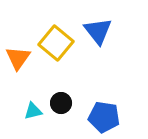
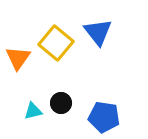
blue triangle: moved 1 px down
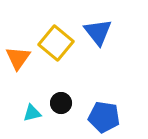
cyan triangle: moved 1 px left, 2 px down
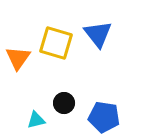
blue triangle: moved 2 px down
yellow square: rotated 24 degrees counterclockwise
black circle: moved 3 px right
cyan triangle: moved 4 px right, 7 px down
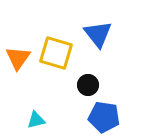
yellow square: moved 10 px down
black circle: moved 24 px right, 18 px up
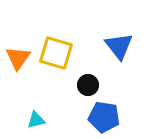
blue triangle: moved 21 px right, 12 px down
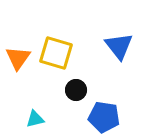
black circle: moved 12 px left, 5 px down
cyan triangle: moved 1 px left, 1 px up
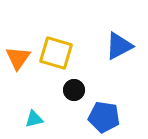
blue triangle: rotated 40 degrees clockwise
black circle: moved 2 px left
cyan triangle: moved 1 px left
